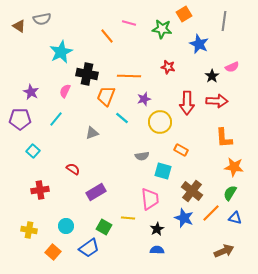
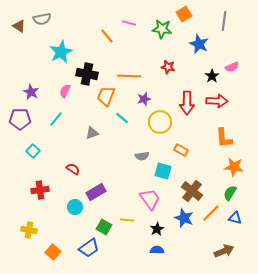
pink trapezoid at (150, 199): rotated 30 degrees counterclockwise
yellow line at (128, 218): moved 1 px left, 2 px down
cyan circle at (66, 226): moved 9 px right, 19 px up
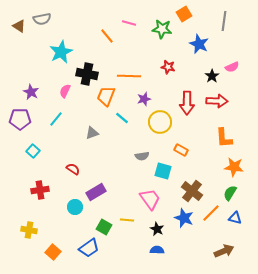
black star at (157, 229): rotated 16 degrees counterclockwise
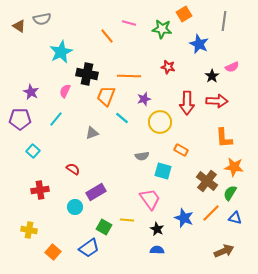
brown cross at (192, 191): moved 15 px right, 10 px up
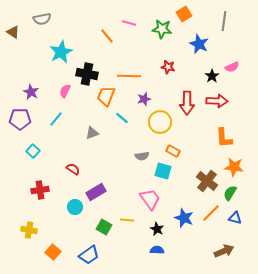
brown triangle at (19, 26): moved 6 px left, 6 px down
orange rectangle at (181, 150): moved 8 px left, 1 px down
blue trapezoid at (89, 248): moved 7 px down
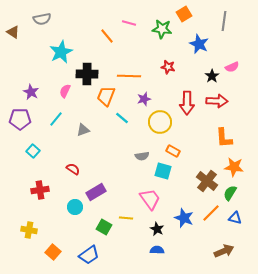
black cross at (87, 74): rotated 10 degrees counterclockwise
gray triangle at (92, 133): moved 9 px left, 3 px up
yellow line at (127, 220): moved 1 px left, 2 px up
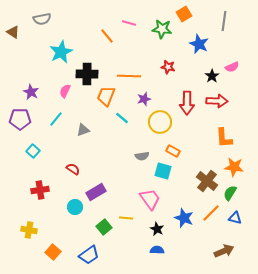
green square at (104, 227): rotated 21 degrees clockwise
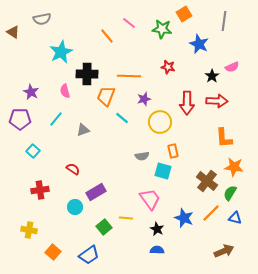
pink line at (129, 23): rotated 24 degrees clockwise
pink semicircle at (65, 91): rotated 40 degrees counterclockwise
orange rectangle at (173, 151): rotated 48 degrees clockwise
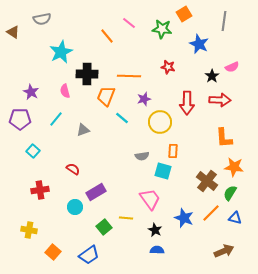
red arrow at (217, 101): moved 3 px right, 1 px up
orange rectangle at (173, 151): rotated 16 degrees clockwise
black star at (157, 229): moved 2 px left, 1 px down
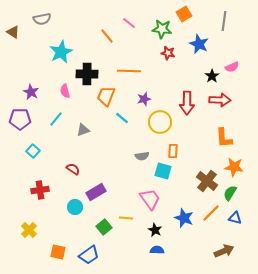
red star at (168, 67): moved 14 px up
orange line at (129, 76): moved 5 px up
yellow cross at (29, 230): rotated 35 degrees clockwise
orange square at (53, 252): moved 5 px right; rotated 28 degrees counterclockwise
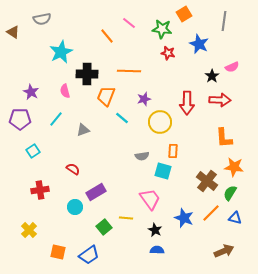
cyan square at (33, 151): rotated 16 degrees clockwise
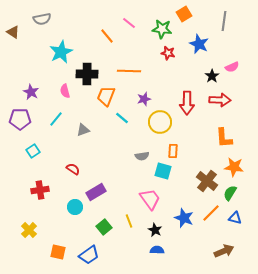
yellow line at (126, 218): moved 3 px right, 3 px down; rotated 64 degrees clockwise
